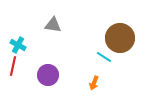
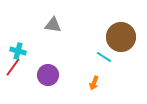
brown circle: moved 1 px right, 1 px up
cyan cross: moved 6 px down; rotated 14 degrees counterclockwise
red line: moved 1 px down; rotated 24 degrees clockwise
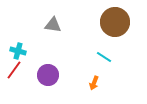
brown circle: moved 6 px left, 15 px up
red line: moved 1 px right, 3 px down
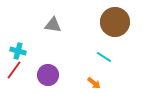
orange arrow: rotated 72 degrees counterclockwise
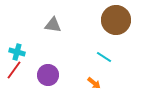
brown circle: moved 1 px right, 2 px up
cyan cross: moved 1 px left, 1 px down
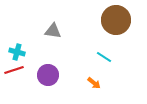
gray triangle: moved 6 px down
red line: rotated 36 degrees clockwise
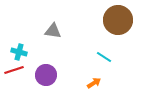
brown circle: moved 2 px right
cyan cross: moved 2 px right
purple circle: moved 2 px left
orange arrow: rotated 72 degrees counterclockwise
